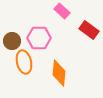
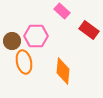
pink hexagon: moved 3 px left, 2 px up
orange diamond: moved 4 px right, 2 px up
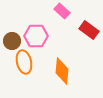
orange diamond: moved 1 px left
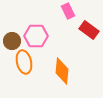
pink rectangle: moved 6 px right; rotated 21 degrees clockwise
